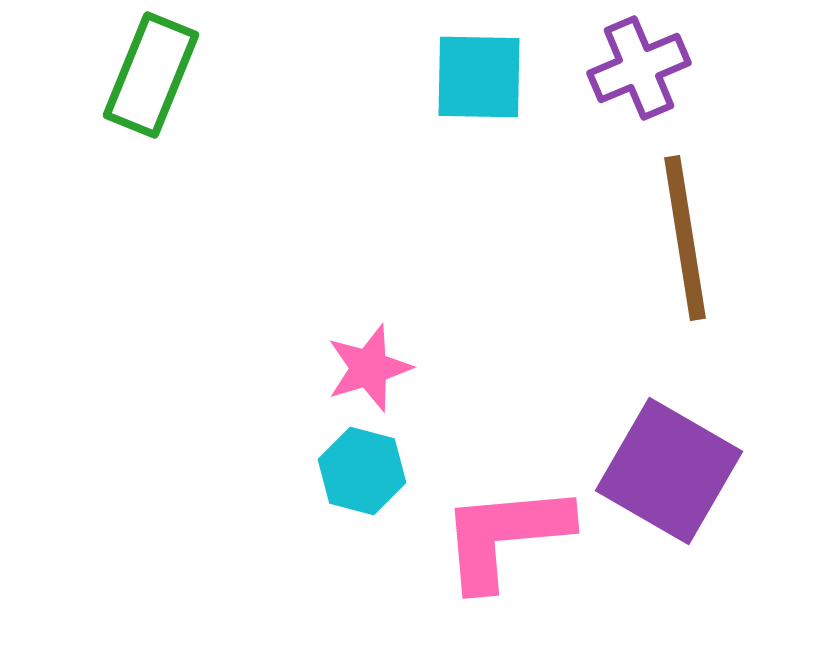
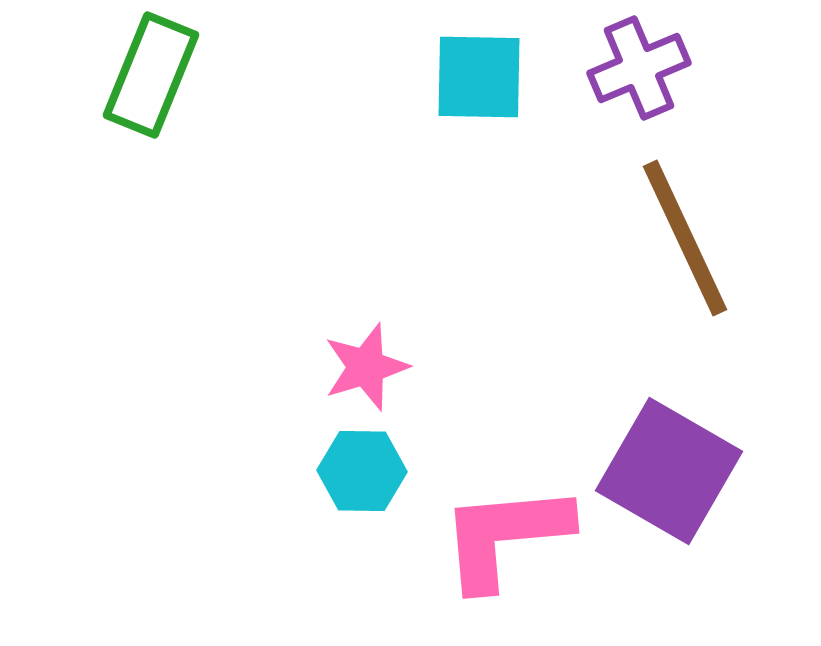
brown line: rotated 16 degrees counterclockwise
pink star: moved 3 px left, 1 px up
cyan hexagon: rotated 14 degrees counterclockwise
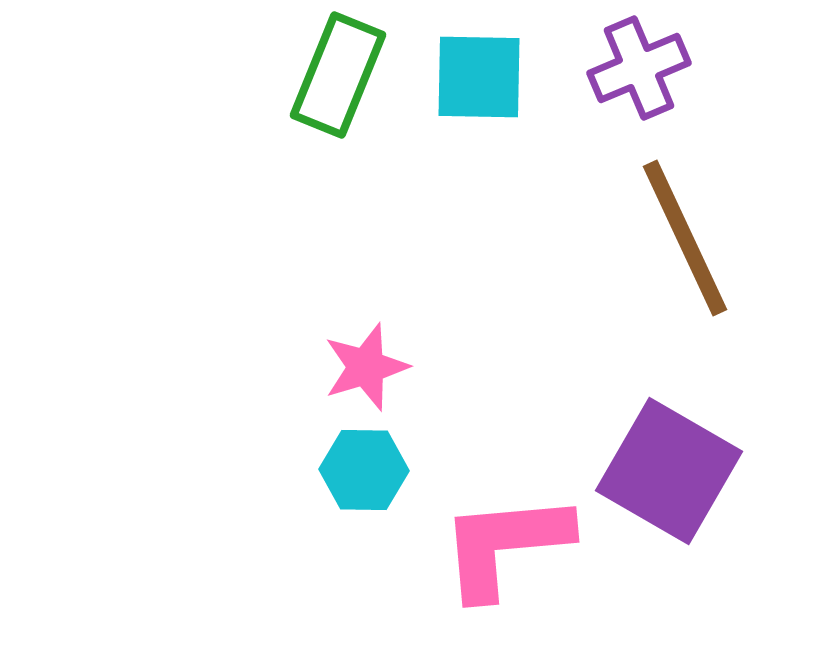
green rectangle: moved 187 px right
cyan hexagon: moved 2 px right, 1 px up
pink L-shape: moved 9 px down
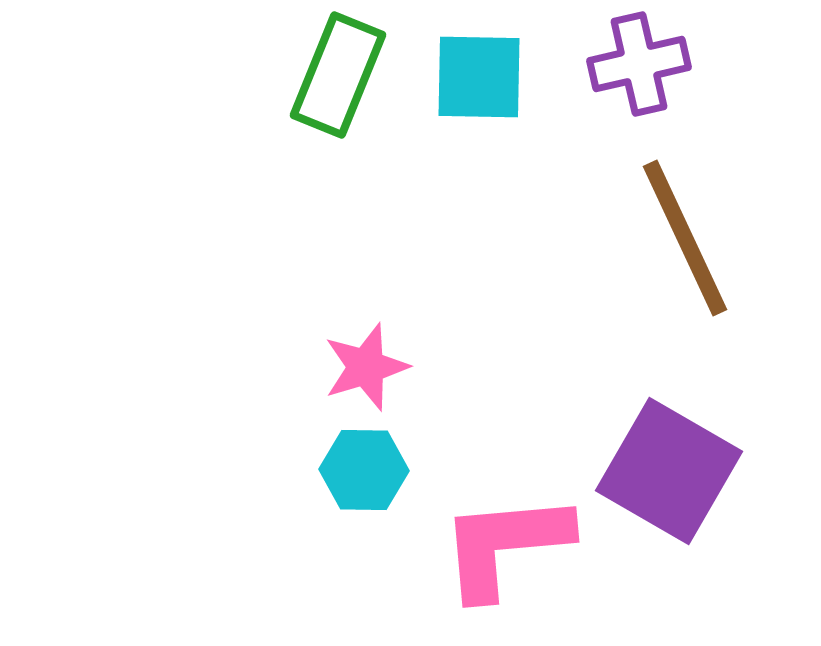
purple cross: moved 4 px up; rotated 10 degrees clockwise
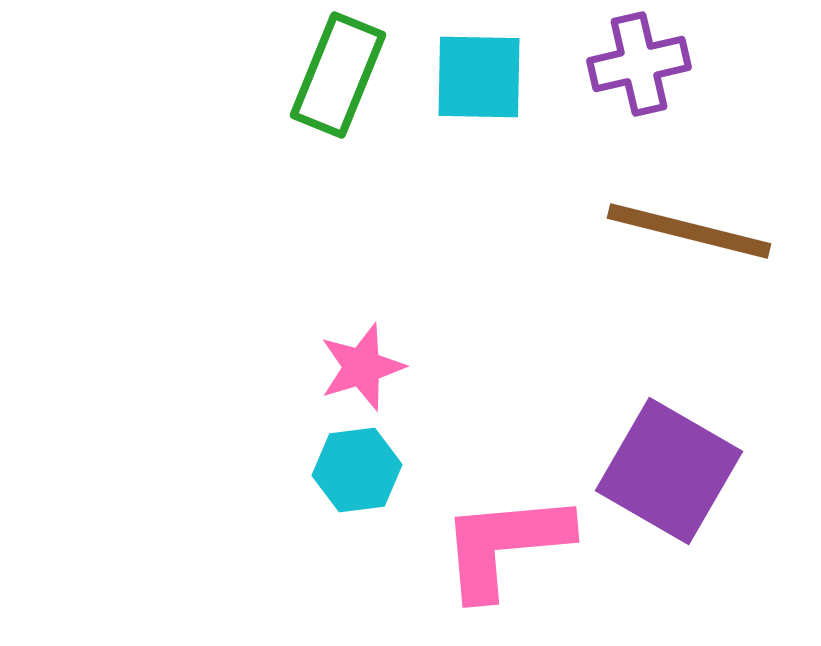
brown line: moved 4 px right, 7 px up; rotated 51 degrees counterclockwise
pink star: moved 4 px left
cyan hexagon: moved 7 px left; rotated 8 degrees counterclockwise
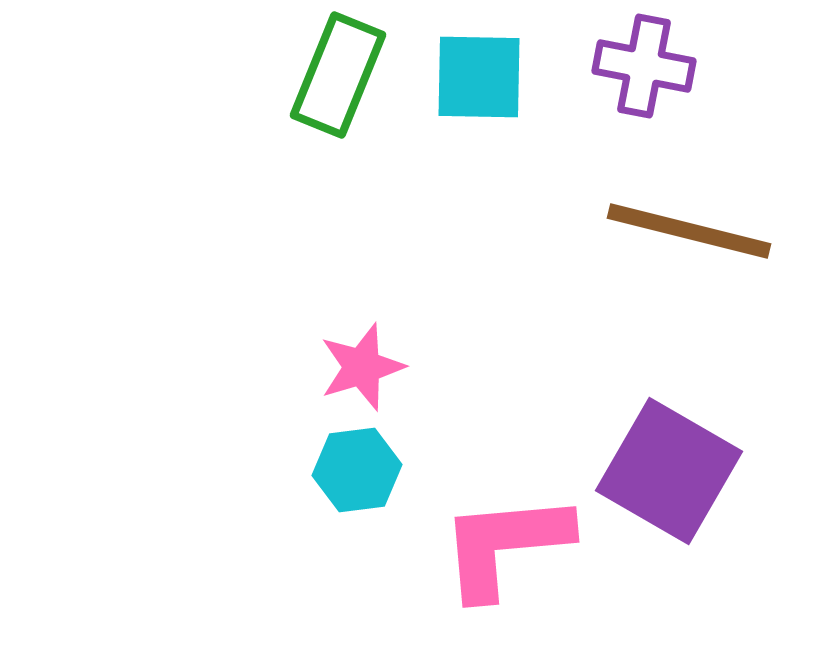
purple cross: moved 5 px right, 2 px down; rotated 24 degrees clockwise
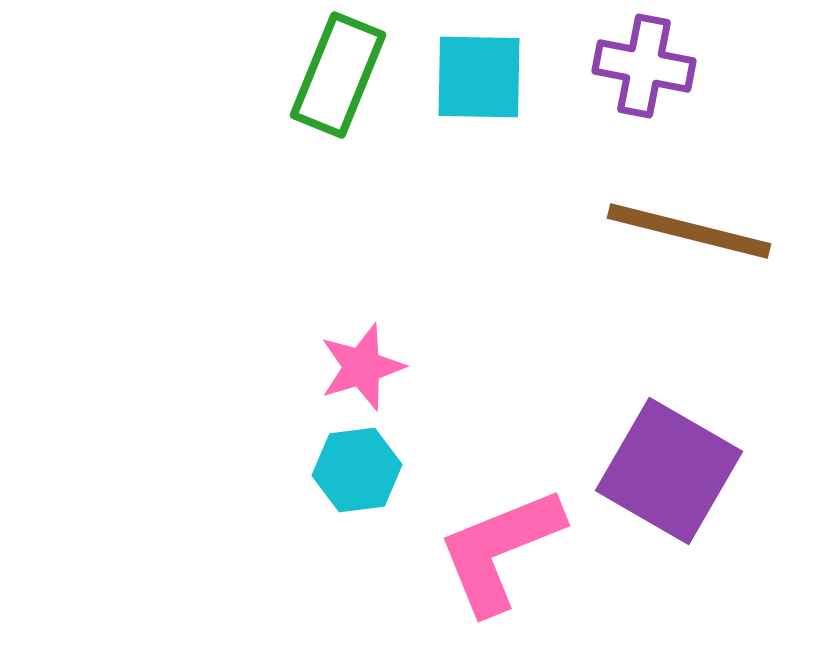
pink L-shape: moved 5 px left, 5 px down; rotated 17 degrees counterclockwise
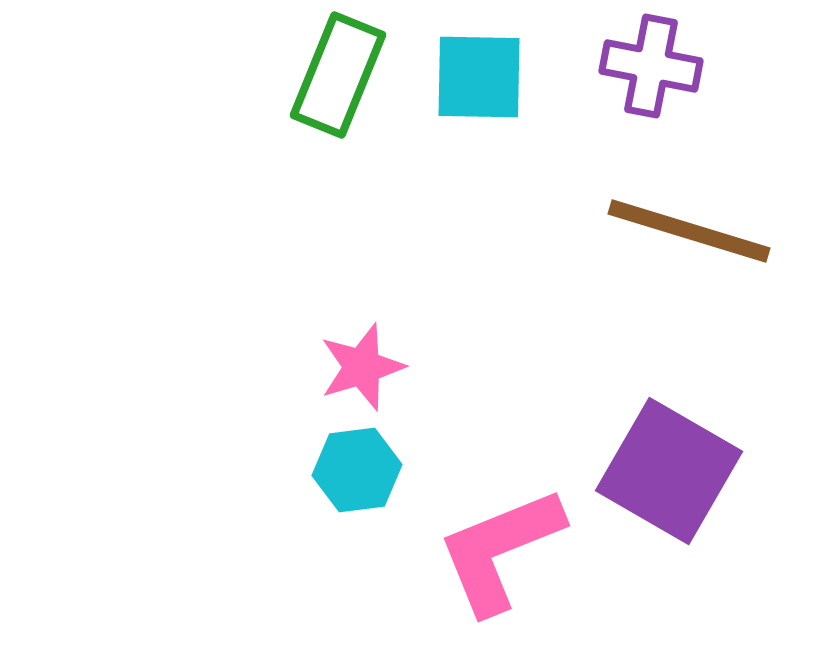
purple cross: moved 7 px right
brown line: rotated 3 degrees clockwise
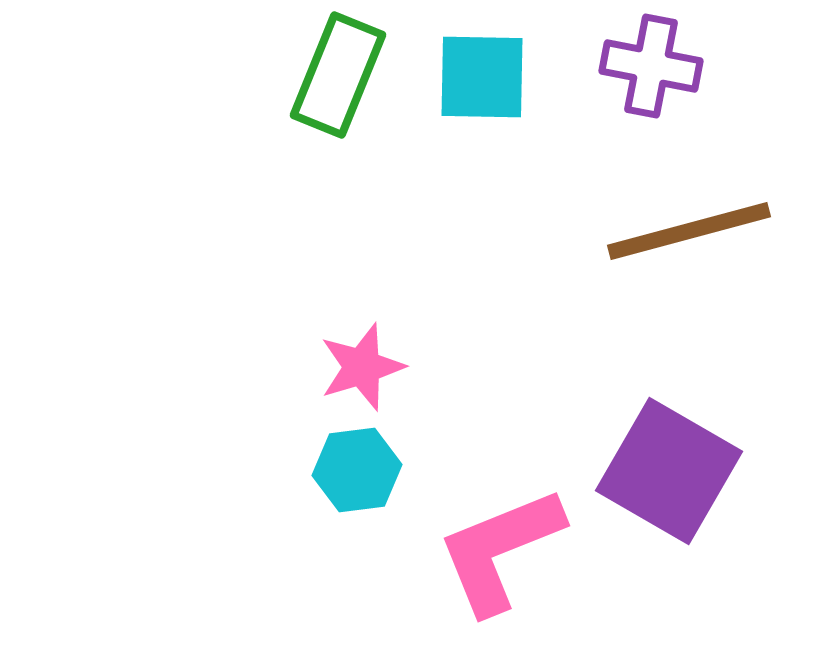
cyan square: moved 3 px right
brown line: rotated 32 degrees counterclockwise
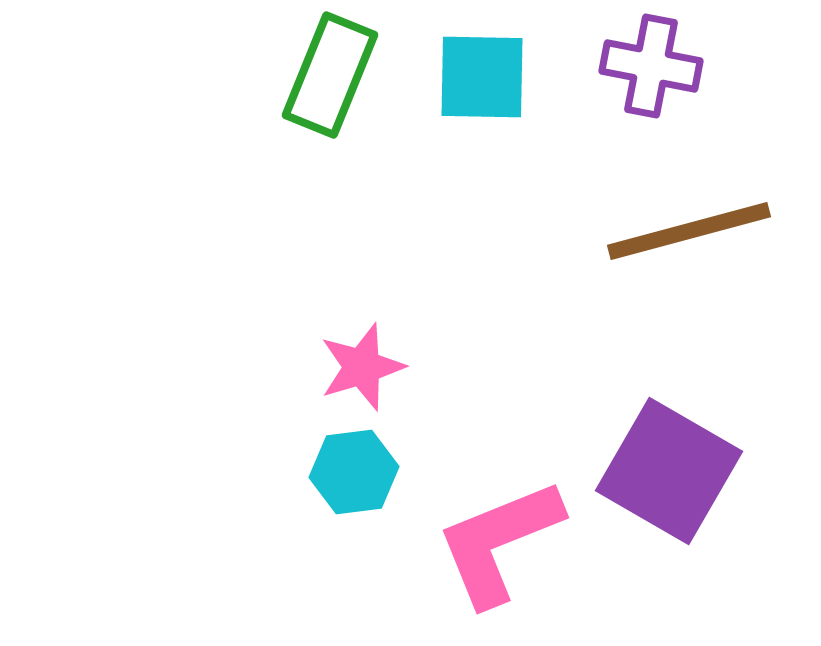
green rectangle: moved 8 px left
cyan hexagon: moved 3 px left, 2 px down
pink L-shape: moved 1 px left, 8 px up
